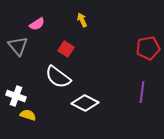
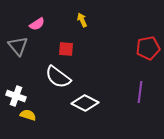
red square: rotated 28 degrees counterclockwise
purple line: moved 2 px left
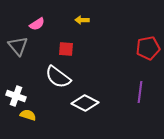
yellow arrow: rotated 64 degrees counterclockwise
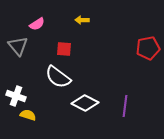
red square: moved 2 px left
purple line: moved 15 px left, 14 px down
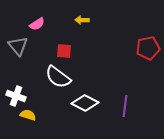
red square: moved 2 px down
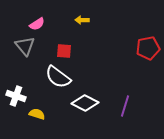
gray triangle: moved 7 px right
purple line: rotated 10 degrees clockwise
yellow semicircle: moved 9 px right, 1 px up
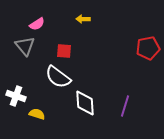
yellow arrow: moved 1 px right, 1 px up
white diamond: rotated 60 degrees clockwise
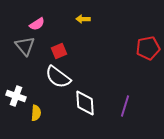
red square: moved 5 px left; rotated 28 degrees counterclockwise
yellow semicircle: moved 1 px left, 1 px up; rotated 77 degrees clockwise
